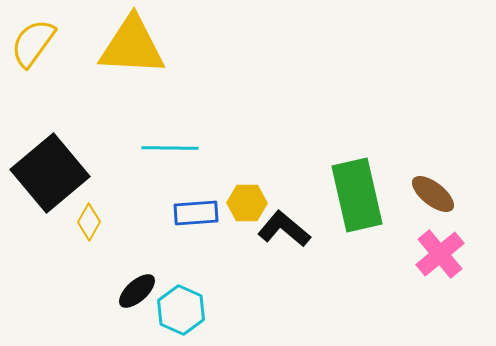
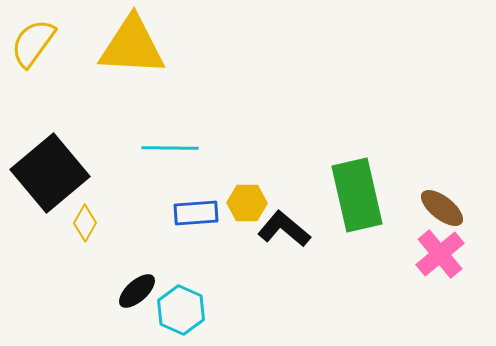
brown ellipse: moved 9 px right, 14 px down
yellow diamond: moved 4 px left, 1 px down
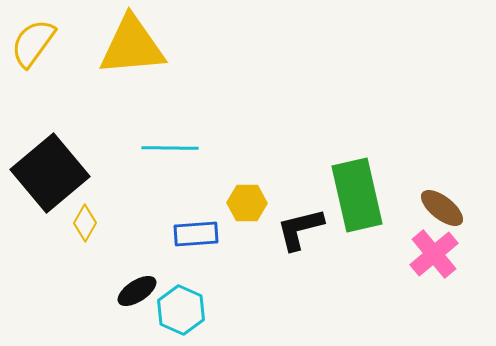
yellow triangle: rotated 8 degrees counterclockwise
blue rectangle: moved 21 px down
black L-shape: moved 16 px right; rotated 54 degrees counterclockwise
pink cross: moved 6 px left
black ellipse: rotated 9 degrees clockwise
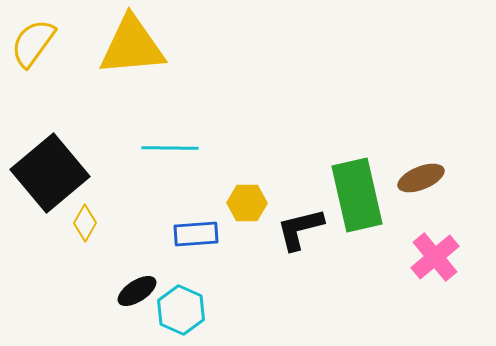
brown ellipse: moved 21 px left, 30 px up; rotated 60 degrees counterclockwise
pink cross: moved 1 px right, 3 px down
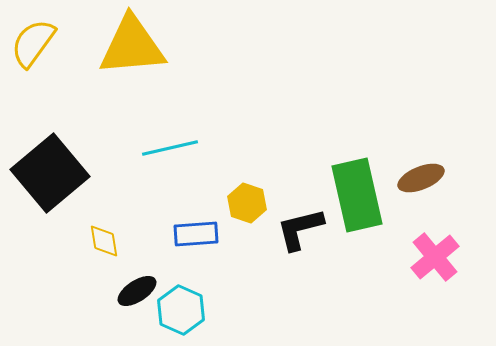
cyan line: rotated 14 degrees counterclockwise
yellow hexagon: rotated 18 degrees clockwise
yellow diamond: moved 19 px right, 18 px down; rotated 39 degrees counterclockwise
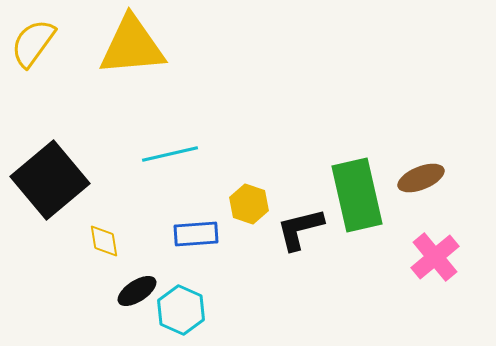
cyan line: moved 6 px down
black square: moved 7 px down
yellow hexagon: moved 2 px right, 1 px down
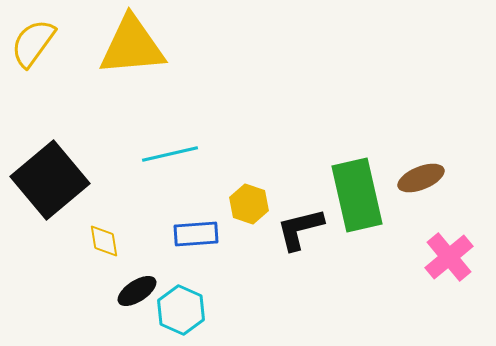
pink cross: moved 14 px right
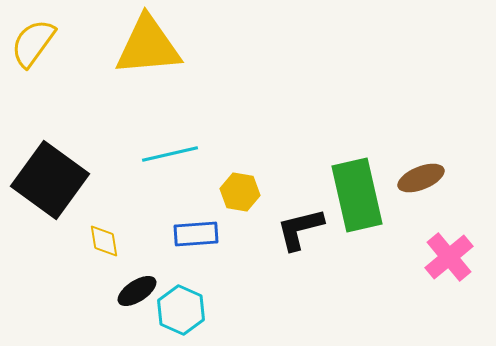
yellow triangle: moved 16 px right
black square: rotated 14 degrees counterclockwise
yellow hexagon: moved 9 px left, 12 px up; rotated 9 degrees counterclockwise
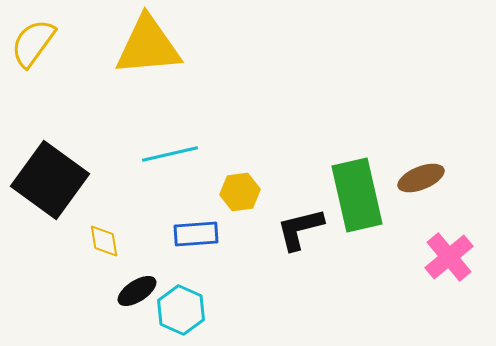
yellow hexagon: rotated 18 degrees counterclockwise
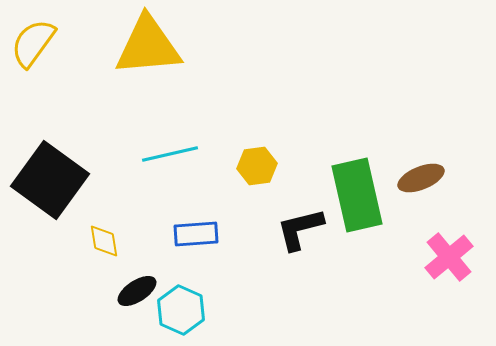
yellow hexagon: moved 17 px right, 26 px up
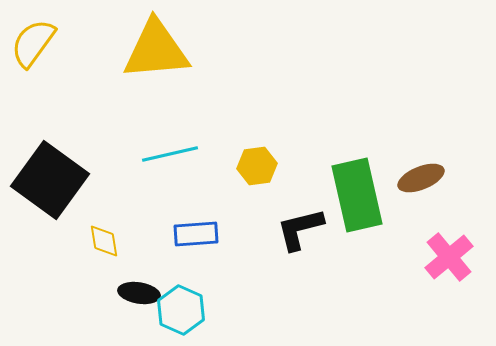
yellow triangle: moved 8 px right, 4 px down
black ellipse: moved 2 px right, 2 px down; rotated 42 degrees clockwise
